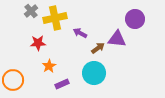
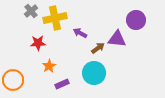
purple circle: moved 1 px right, 1 px down
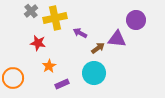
red star: rotated 14 degrees clockwise
orange circle: moved 2 px up
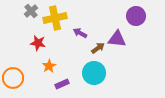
purple circle: moved 4 px up
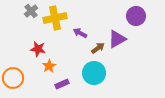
purple triangle: rotated 36 degrees counterclockwise
red star: moved 6 px down
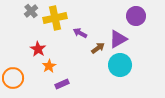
purple triangle: moved 1 px right
red star: rotated 21 degrees clockwise
cyan circle: moved 26 px right, 8 px up
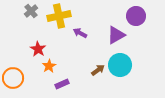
yellow cross: moved 4 px right, 2 px up
purple triangle: moved 2 px left, 4 px up
brown arrow: moved 22 px down
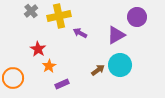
purple circle: moved 1 px right, 1 px down
